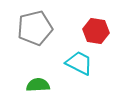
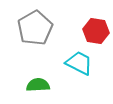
gray pentagon: rotated 16 degrees counterclockwise
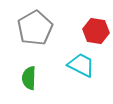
cyan trapezoid: moved 2 px right, 2 px down
green semicircle: moved 9 px left, 7 px up; rotated 85 degrees counterclockwise
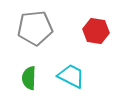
gray pentagon: rotated 24 degrees clockwise
cyan trapezoid: moved 10 px left, 11 px down
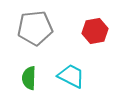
red hexagon: moved 1 px left; rotated 20 degrees counterclockwise
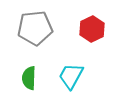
red hexagon: moved 3 px left, 2 px up; rotated 15 degrees counterclockwise
cyan trapezoid: rotated 88 degrees counterclockwise
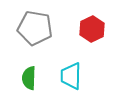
gray pentagon: rotated 16 degrees clockwise
cyan trapezoid: rotated 28 degrees counterclockwise
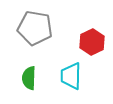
red hexagon: moved 13 px down
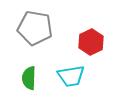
red hexagon: moved 1 px left
cyan trapezoid: rotated 100 degrees counterclockwise
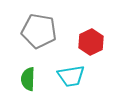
gray pentagon: moved 4 px right, 3 px down
green semicircle: moved 1 px left, 1 px down
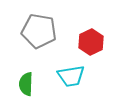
green semicircle: moved 2 px left, 5 px down
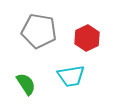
red hexagon: moved 4 px left, 4 px up
green semicircle: rotated 145 degrees clockwise
